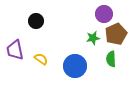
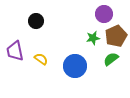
brown pentagon: moved 2 px down
purple trapezoid: moved 1 px down
green semicircle: rotated 56 degrees clockwise
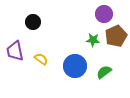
black circle: moved 3 px left, 1 px down
green star: moved 2 px down; rotated 16 degrees clockwise
green semicircle: moved 7 px left, 13 px down
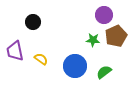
purple circle: moved 1 px down
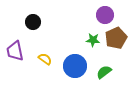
purple circle: moved 1 px right
brown pentagon: moved 2 px down
yellow semicircle: moved 4 px right
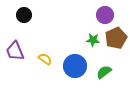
black circle: moved 9 px left, 7 px up
purple trapezoid: rotated 10 degrees counterclockwise
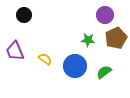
green star: moved 5 px left
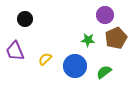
black circle: moved 1 px right, 4 px down
yellow semicircle: rotated 80 degrees counterclockwise
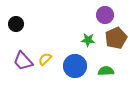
black circle: moved 9 px left, 5 px down
purple trapezoid: moved 8 px right, 10 px down; rotated 20 degrees counterclockwise
green semicircle: moved 2 px right, 1 px up; rotated 35 degrees clockwise
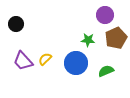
blue circle: moved 1 px right, 3 px up
green semicircle: rotated 21 degrees counterclockwise
